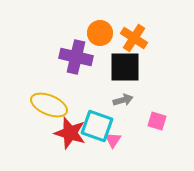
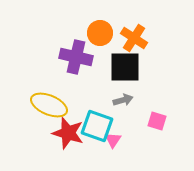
red star: moved 2 px left
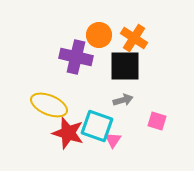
orange circle: moved 1 px left, 2 px down
black square: moved 1 px up
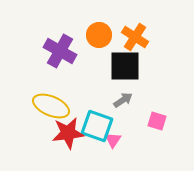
orange cross: moved 1 px right, 1 px up
purple cross: moved 16 px left, 6 px up; rotated 16 degrees clockwise
gray arrow: rotated 18 degrees counterclockwise
yellow ellipse: moved 2 px right, 1 px down
red star: rotated 24 degrees counterclockwise
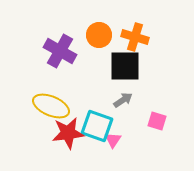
orange cross: rotated 16 degrees counterclockwise
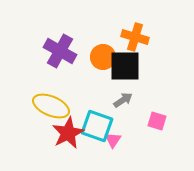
orange circle: moved 4 px right, 22 px down
red star: rotated 20 degrees counterclockwise
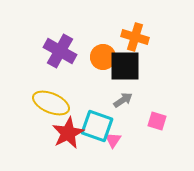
yellow ellipse: moved 3 px up
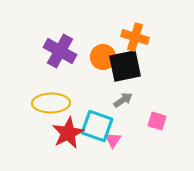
black square: rotated 12 degrees counterclockwise
yellow ellipse: rotated 24 degrees counterclockwise
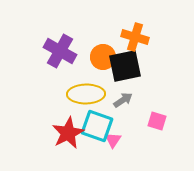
yellow ellipse: moved 35 px right, 9 px up
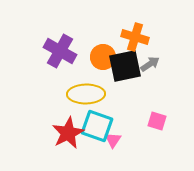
gray arrow: moved 27 px right, 36 px up
